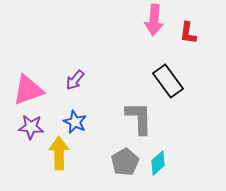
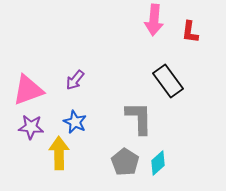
red L-shape: moved 2 px right, 1 px up
gray pentagon: rotated 8 degrees counterclockwise
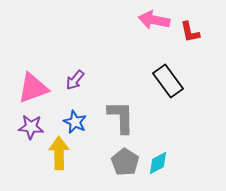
pink arrow: rotated 96 degrees clockwise
red L-shape: rotated 20 degrees counterclockwise
pink triangle: moved 5 px right, 2 px up
gray L-shape: moved 18 px left, 1 px up
cyan diamond: rotated 15 degrees clockwise
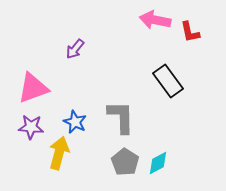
pink arrow: moved 1 px right
purple arrow: moved 31 px up
yellow arrow: rotated 16 degrees clockwise
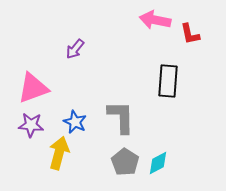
red L-shape: moved 2 px down
black rectangle: rotated 40 degrees clockwise
purple star: moved 2 px up
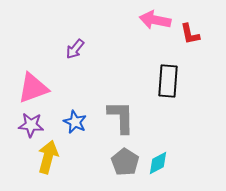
yellow arrow: moved 11 px left, 4 px down
